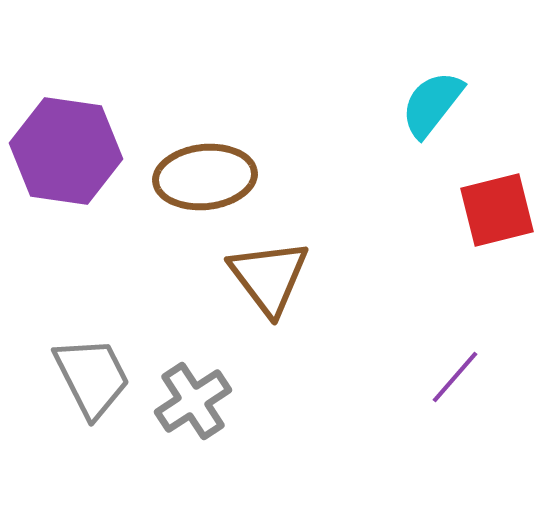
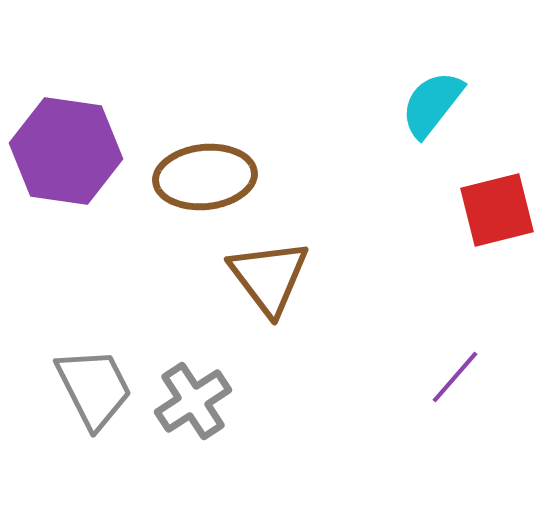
gray trapezoid: moved 2 px right, 11 px down
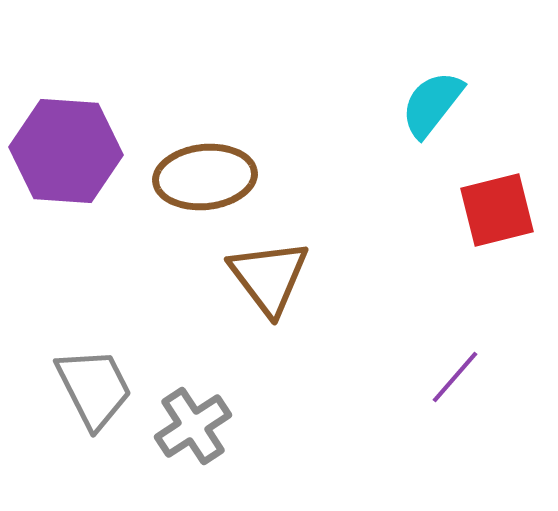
purple hexagon: rotated 4 degrees counterclockwise
gray cross: moved 25 px down
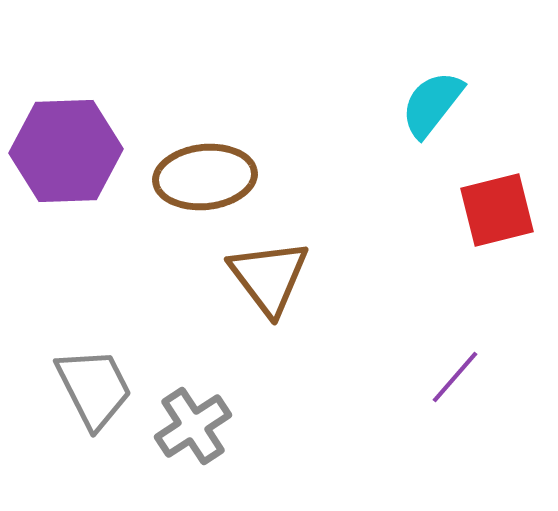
purple hexagon: rotated 6 degrees counterclockwise
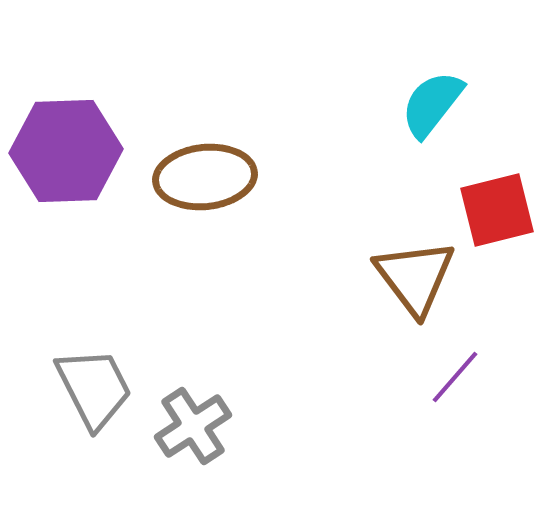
brown triangle: moved 146 px right
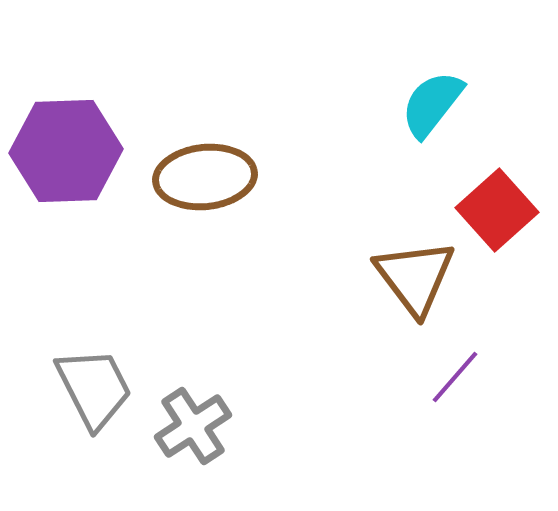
red square: rotated 28 degrees counterclockwise
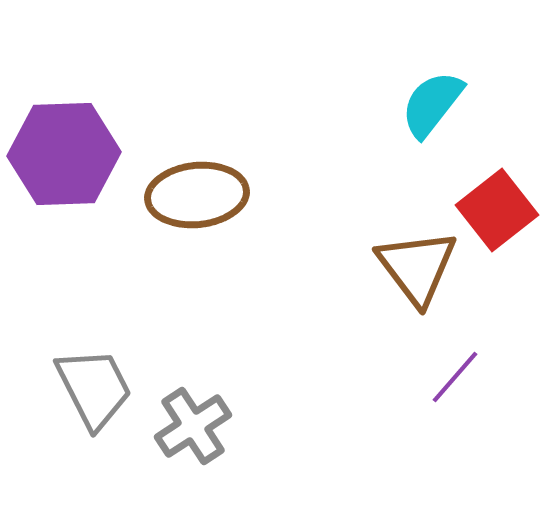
purple hexagon: moved 2 px left, 3 px down
brown ellipse: moved 8 px left, 18 px down
red square: rotated 4 degrees clockwise
brown triangle: moved 2 px right, 10 px up
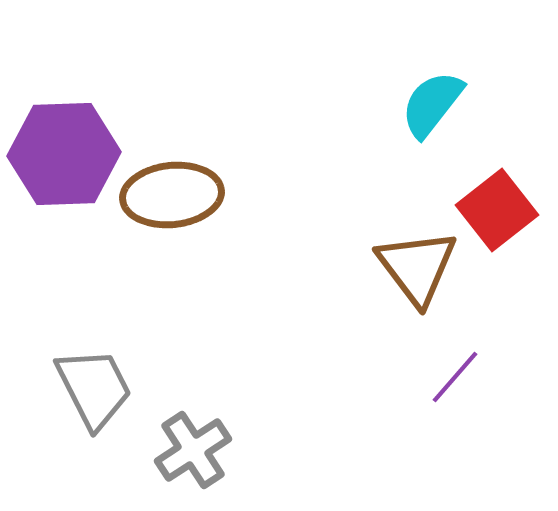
brown ellipse: moved 25 px left
gray cross: moved 24 px down
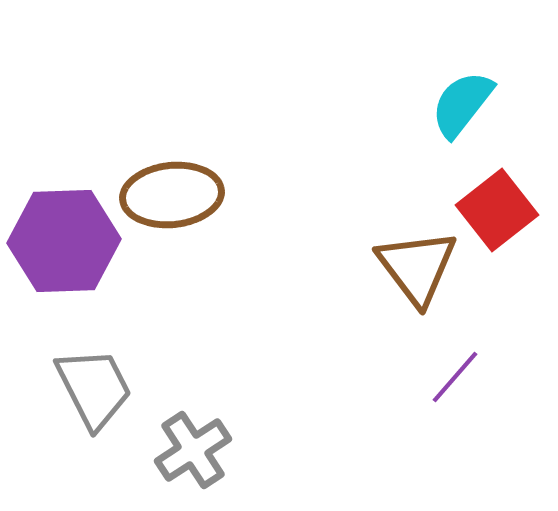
cyan semicircle: moved 30 px right
purple hexagon: moved 87 px down
